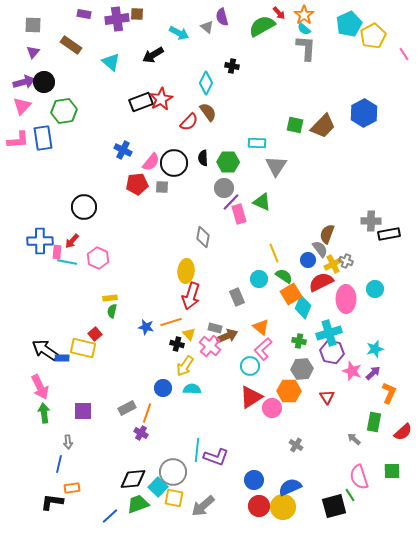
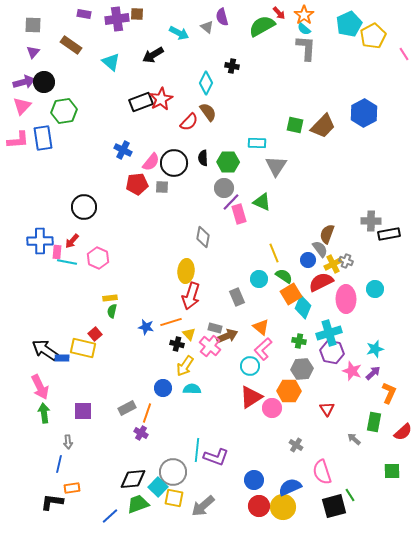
red triangle at (327, 397): moved 12 px down
pink semicircle at (359, 477): moved 37 px left, 5 px up
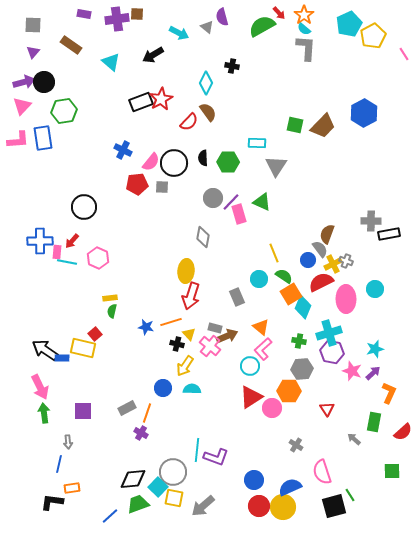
gray circle at (224, 188): moved 11 px left, 10 px down
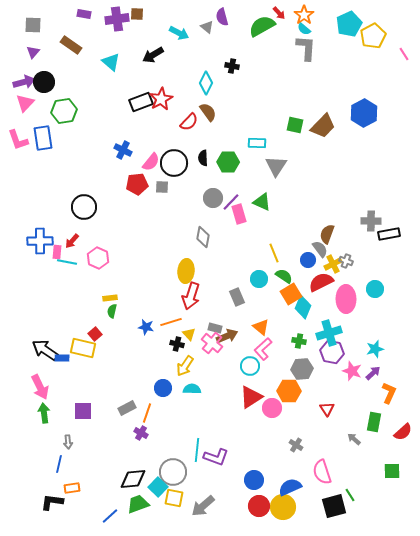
pink triangle at (22, 106): moved 3 px right, 3 px up
pink L-shape at (18, 140): rotated 75 degrees clockwise
pink cross at (210, 346): moved 2 px right, 3 px up
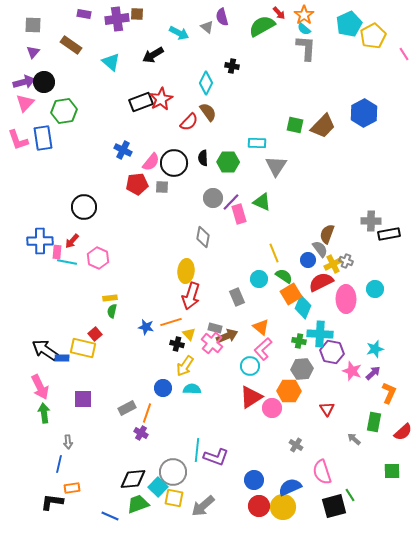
cyan cross at (329, 333): moved 9 px left, 1 px down; rotated 20 degrees clockwise
purple square at (83, 411): moved 12 px up
blue line at (110, 516): rotated 66 degrees clockwise
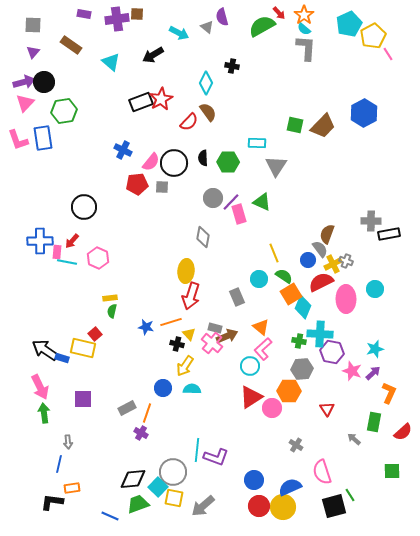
pink line at (404, 54): moved 16 px left
blue rectangle at (62, 358): rotated 16 degrees clockwise
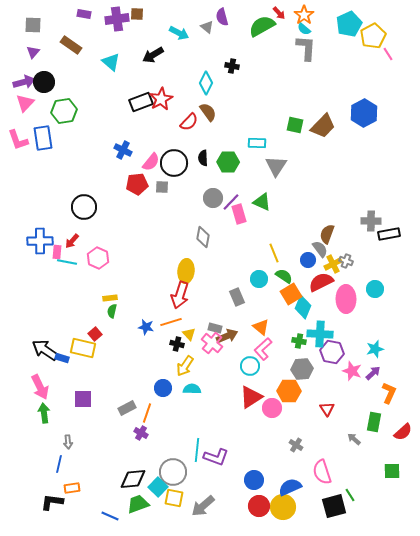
red arrow at (191, 296): moved 11 px left, 1 px up
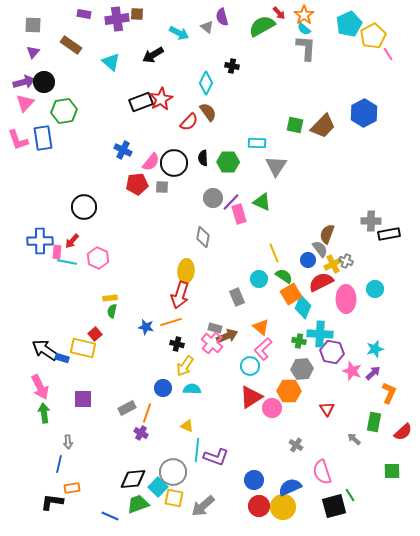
yellow triangle at (189, 334): moved 2 px left, 92 px down; rotated 24 degrees counterclockwise
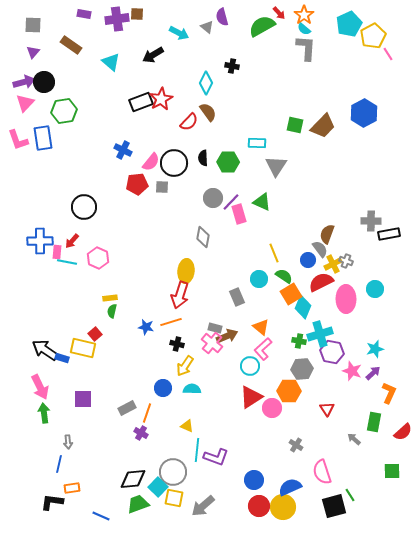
cyan cross at (320, 334): rotated 20 degrees counterclockwise
blue line at (110, 516): moved 9 px left
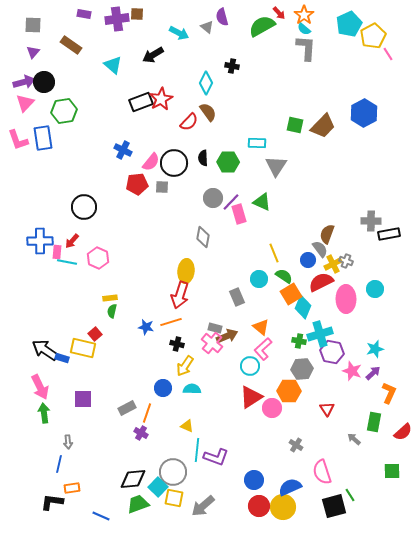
cyan triangle at (111, 62): moved 2 px right, 3 px down
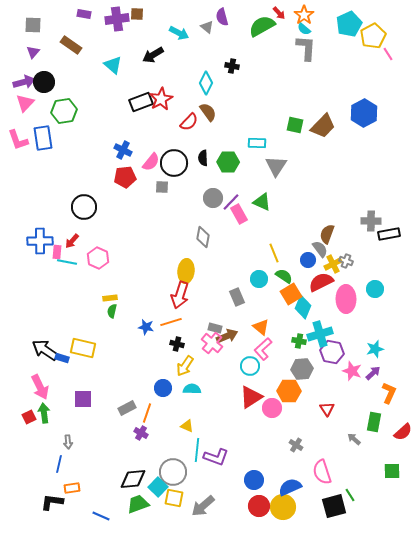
red pentagon at (137, 184): moved 12 px left, 7 px up
pink rectangle at (239, 214): rotated 12 degrees counterclockwise
red square at (95, 334): moved 66 px left, 83 px down; rotated 16 degrees clockwise
